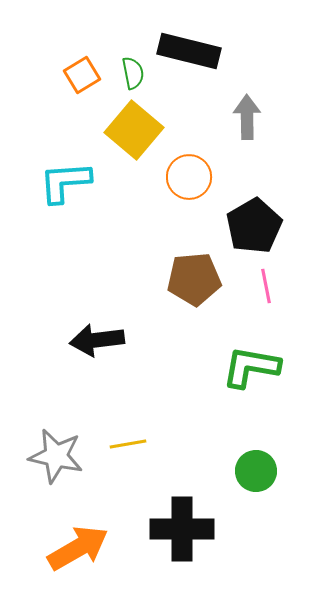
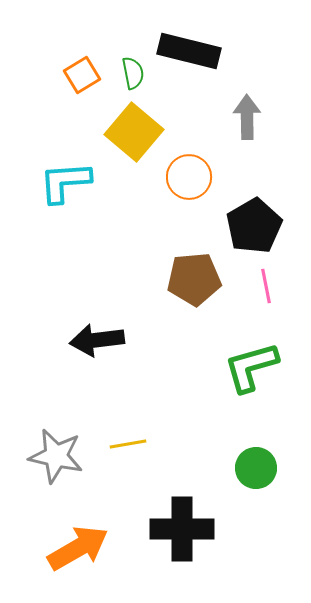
yellow square: moved 2 px down
green L-shape: rotated 26 degrees counterclockwise
green circle: moved 3 px up
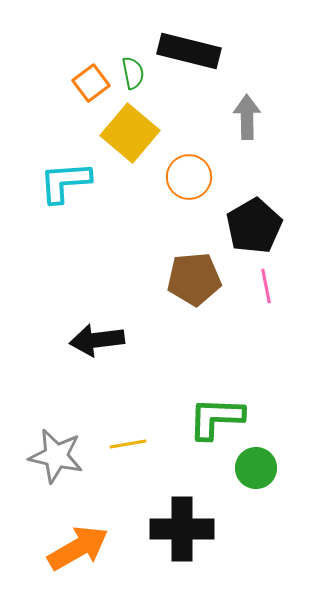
orange square: moved 9 px right, 8 px down; rotated 6 degrees counterclockwise
yellow square: moved 4 px left, 1 px down
green L-shape: moved 35 px left, 51 px down; rotated 18 degrees clockwise
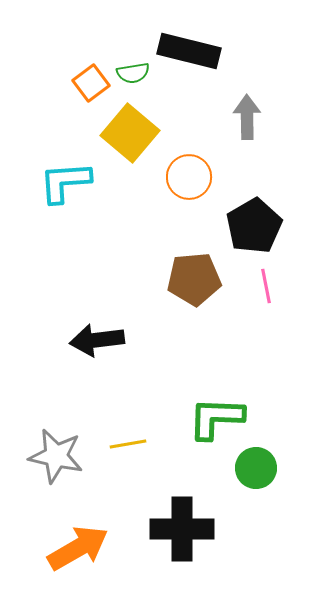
green semicircle: rotated 92 degrees clockwise
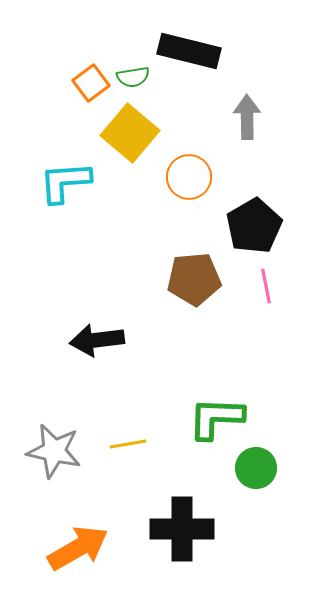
green semicircle: moved 4 px down
gray star: moved 2 px left, 5 px up
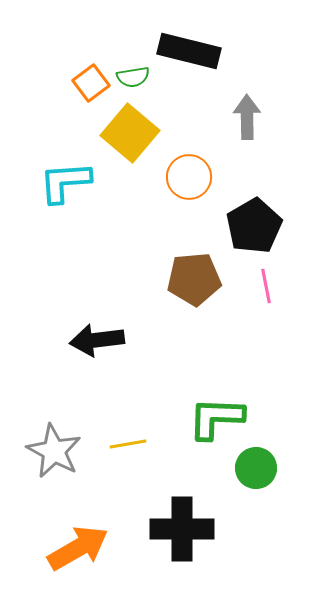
gray star: rotated 16 degrees clockwise
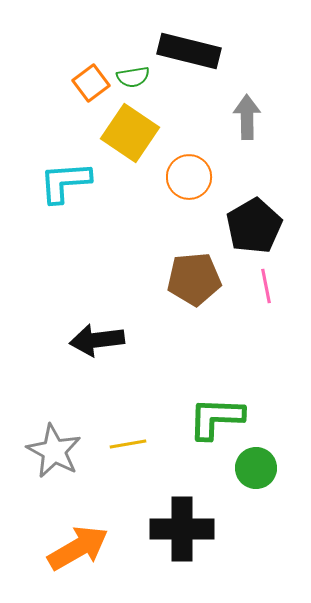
yellow square: rotated 6 degrees counterclockwise
